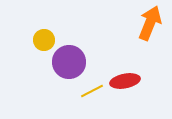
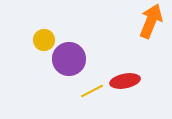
orange arrow: moved 1 px right, 2 px up
purple circle: moved 3 px up
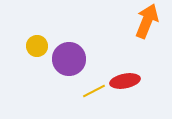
orange arrow: moved 4 px left
yellow circle: moved 7 px left, 6 px down
yellow line: moved 2 px right
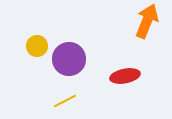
red ellipse: moved 5 px up
yellow line: moved 29 px left, 10 px down
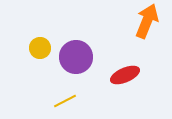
yellow circle: moved 3 px right, 2 px down
purple circle: moved 7 px right, 2 px up
red ellipse: moved 1 px up; rotated 12 degrees counterclockwise
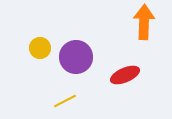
orange arrow: moved 3 px left, 1 px down; rotated 20 degrees counterclockwise
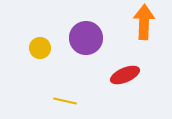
purple circle: moved 10 px right, 19 px up
yellow line: rotated 40 degrees clockwise
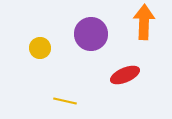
purple circle: moved 5 px right, 4 px up
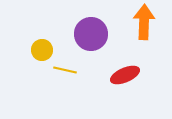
yellow circle: moved 2 px right, 2 px down
yellow line: moved 31 px up
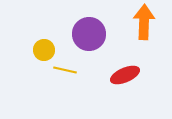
purple circle: moved 2 px left
yellow circle: moved 2 px right
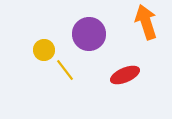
orange arrow: moved 2 px right; rotated 20 degrees counterclockwise
yellow line: rotated 40 degrees clockwise
